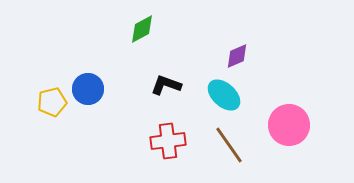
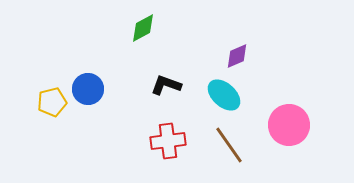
green diamond: moved 1 px right, 1 px up
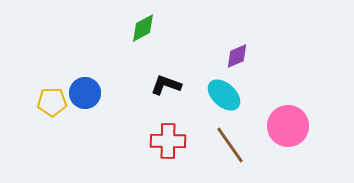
blue circle: moved 3 px left, 4 px down
yellow pentagon: rotated 12 degrees clockwise
pink circle: moved 1 px left, 1 px down
red cross: rotated 8 degrees clockwise
brown line: moved 1 px right
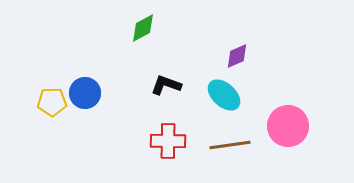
brown line: rotated 63 degrees counterclockwise
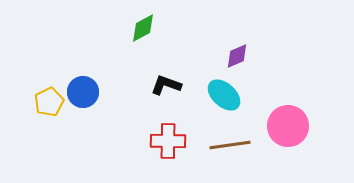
blue circle: moved 2 px left, 1 px up
yellow pentagon: moved 3 px left; rotated 24 degrees counterclockwise
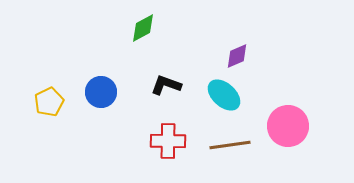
blue circle: moved 18 px right
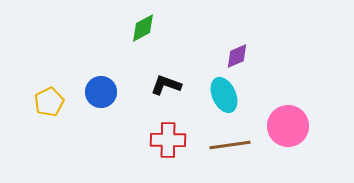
cyan ellipse: rotated 24 degrees clockwise
red cross: moved 1 px up
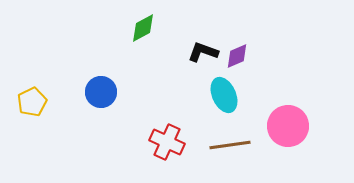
black L-shape: moved 37 px right, 33 px up
yellow pentagon: moved 17 px left
red cross: moved 1 px left, 2 px down; rotated 24 degrees clockwise
